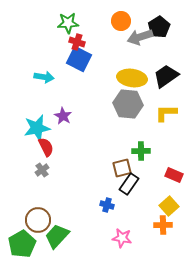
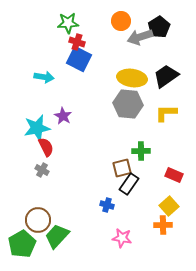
gray cross: rotated 24 degrees counterclockwise
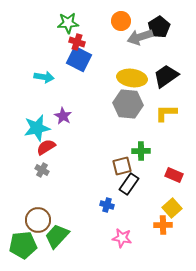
red semicircle: rotated 96 degrees counterclockwise
brown square: moved 2 px up
yellow square: moved 3 px right, 2 px down
green pentagon: moved 1 px right, 1 px down; rotated 24 degrees clockwise
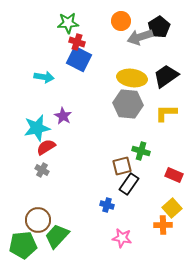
green cross: rotated 18 degrees clockwise
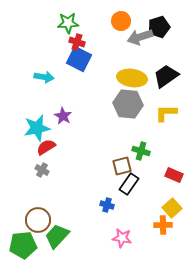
black pentagon: rotated 15 degrees clockwise
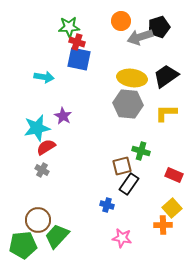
green star: moved 1 px right, 4 px down
blue square: rotated 15 degrees counterclockwise
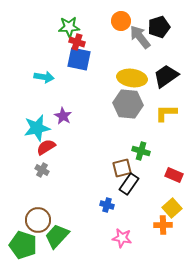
gray arrow: rotated 70 degrees clockwise
brown square: moved 2 px down
green pentagon: rotated 24 degrees clockwise
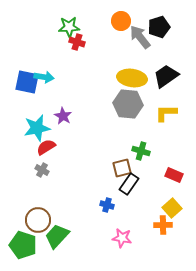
blue square: moved 52 px left, 23 px down
